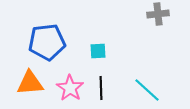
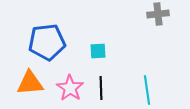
cyan line: rotated 40 degrees clockwise
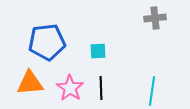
gray cross: moved 3 px left, 4 px down
cyan line: moved 5 px right, 1 px down; rotated 16 degrees clockwise
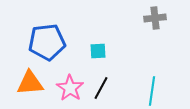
black line: rotated 30 degrees clockwise
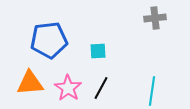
blue pentagon: moved 2 px right, 2 px up
pink star: moved 2 px left
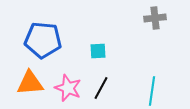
blue pentagon: moved 6 px left; rotated 12 degrees clockwise
pink star: rotated 12 degrees counterclockwise
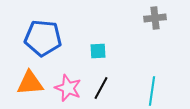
blue pentagon: moved 2 px up
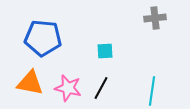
cyan square: moved 7 px right
orange triangle: rotated 16 degrees clockwise
pink star: rotated 8 degrees counterclockwise
